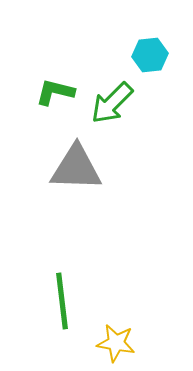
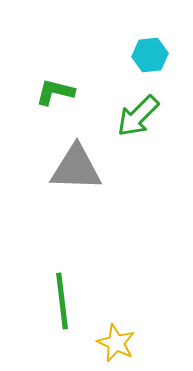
green arrow: moved 26 px right, 13 px down
yellow star: rotated 15 degrees clockwise
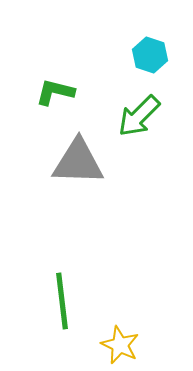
cyan hexagon: rotated 24 degrees clockwise
green arrow: moved 1 px right
gray triangle: moved 2 px right, 6 px up
yellow star: moved 4 px right, 2 px down
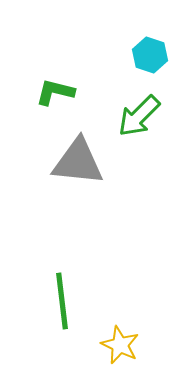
gray triangle: rotated 4 degrees clockwise
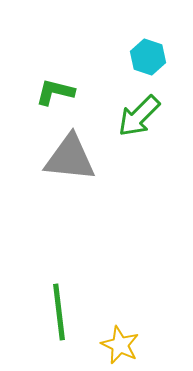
cyan hexagon: moved 2 px left, 2 px down
gray triangle: moved 8 px left, 4 px up
green line: moved 3 px left, 11 px down
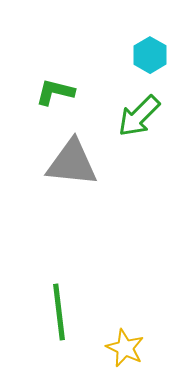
cyan hexagon: moved 2 px right, 2 px up; rotated 12 degrees clockwise
gray triangle: moved 2 px right, 5 px down
yellow star: moved 5 px right, 3 px down
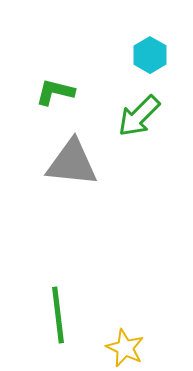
green line: moved 1 px left, 3 px down
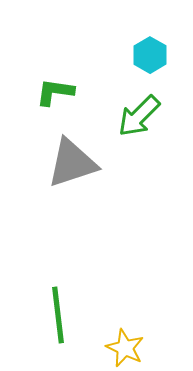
green L-shape: rotated 6 degrees counterclockwise
gray triangle: rotated 24 degrees counterclockwise
